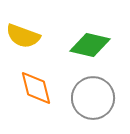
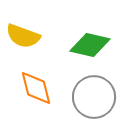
gray circle: moved 1 px right, 1 px up
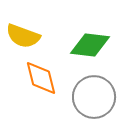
green diamond: rotated 6 degrees counterclockwise
orange diamond: moved 5 px right, 10 px up
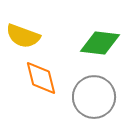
green diamond: moved 10 px right, 2 px up
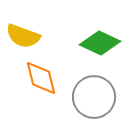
green diamond: rotated 18 degrees clockwise
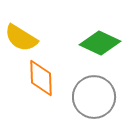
yellow semicircle: moved 2 px left, 2 px down; rotated 12 degrees clockwise
orange diamond: rotated 12 degrees clockwise
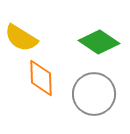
green diamond: moved 1 px left, 1 px up; rotated 9 degrees clockwise
gray circle: moved 3 px up
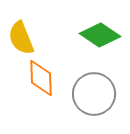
yellow semicircle: rotated 36 degrees clockwise
green diamond: moved 1 px right, 7 px up
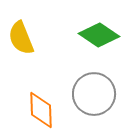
green diamond: moved 1 px left
orange diamond: moved 32 px down
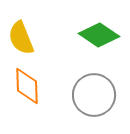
gray circle: moved 1 px down
orange diamond: moved 14 px left, 24 px up
